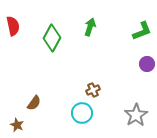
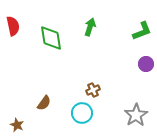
green diamond: moved 1 px left; rotated 36 degrees counterclockwise
purple circle: moved 1 px left
brown semicircle: moved 10 px right
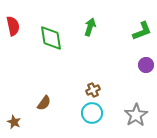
purple circle: moved 1 px down
cyan circle: moved 10 px right
brown star: moved 3 px left, 3 px up
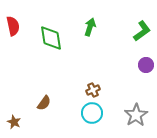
green L-shape: rotated 15 degrees counterclockwise
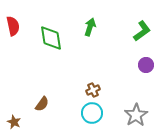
brown semicircle: moved 2 px left, 1 px down
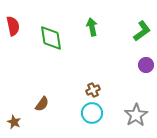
green arrow: moved 2 px right; rotated 30 degrees counterclockwise
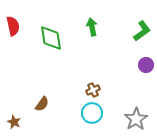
gray star: moved 4 px down
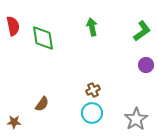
green diamond: moved 8 px left
brown star: rotated 24 degrees counterclockwise
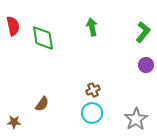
green L-shape: moved 1 px right, 1 px down; rotated 15 degrees counterclockwise
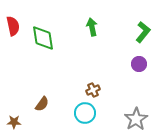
purple circle: moved 7 px left, 1 px up
cyan circle: moved 7 px left
